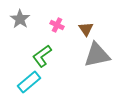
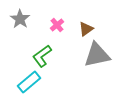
pink cross: rotated 24 degrees clockwise
brown triangle: rotated 28 degrees clockwise
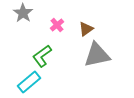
gray star: moved 3 px right, 6 px up
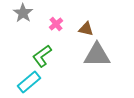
pink cross: moved 1 px left, 1 px up
brown triangle: rotated 49 degrees clockwise
gray triangle: rotated 12 degrees clockwise
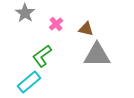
gray star: moved 2 px right
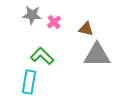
gray star: moved 7 px right, 2 px down; rotated 30 degrees counterclockwise
pink cross: moved 2 px left, 2 px up
green L-shape: rotated 80 degrees clockwise
cyan rectangle: rotated 40 degrees counterclockwise
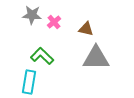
gray triangle: moved 1 px left, 3 px down
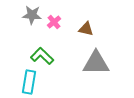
gray triangle: moved 5 px down
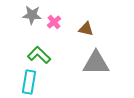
green L-shape: moved 3 px left, 1 px up
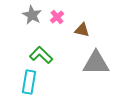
gray star: rotated 24 degrees clockwise
pink cross: moved 3 px right, 5 px up
brown triangle: moved 4 px left, 1 px down
green L-shape: moved 2 px right
